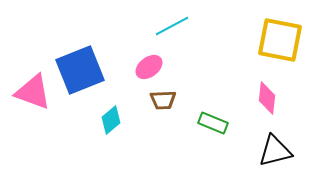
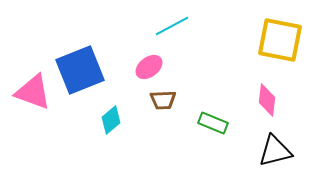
pink diamond: moved 2 px down
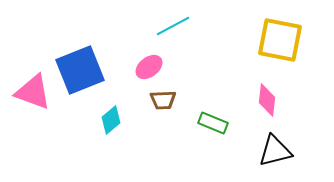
cyan line: moved 1 px right
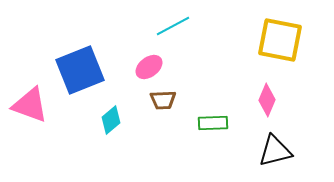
pink triangle: moved 3 px left, 13 px down
pink diamond: rotated 16 degrees clockwise
green rectangle: rotated 24 degrees counterclockwise
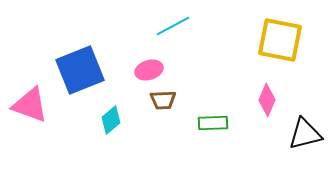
pink ellipse: moved 3 px down; rotated 20 degrees clockwise
black triangle: moved 30 px right, 17 px up
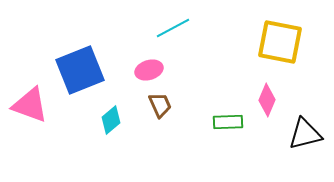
cyan line: moved 2 px down
yellow square: moved 2 px down
brown trapezoid: moved 3 px left, 5 px down; rotated 112 degrees counterclockwise
green rectangle: moved 15 px right, 1 px up
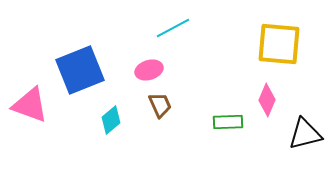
yellow square: moved 1 px left, 2 px down; rotated 6 degrees counterclockwise
